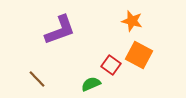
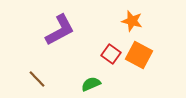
purple L-shape: rotated 8 degrees counterclockwise
red square: moved 11 px up
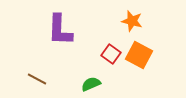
purple L-shape: rotated 120 degrees clockwise
brown line: rotated 18 degrees counterclockwise
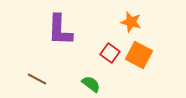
orange star: moved 1 px left, 1 px down
red square: moved 1 px left, 1 px up
green semicircle: rotated 60 degrees clockwise
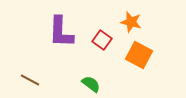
purple L-shape: moved 1 px right, 2 px down
red square: moved 8 px left, 13 px up
brown line: moved 7 px left, 1 px down
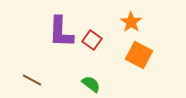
orange star: rotated 20 degrees clockwise
red square: moved 10 px left
brown line: moved 2 px right
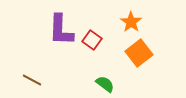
purple L-shape: moved 2 px up
orange square: moved 2 px up; rotated 24 degrees clockwise
green semicircle: moved 14 px right
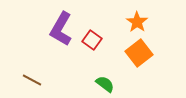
orange star: moved 6 px right
purple L-shape: moved 1 px up; rotated 28 degrees clockwise
